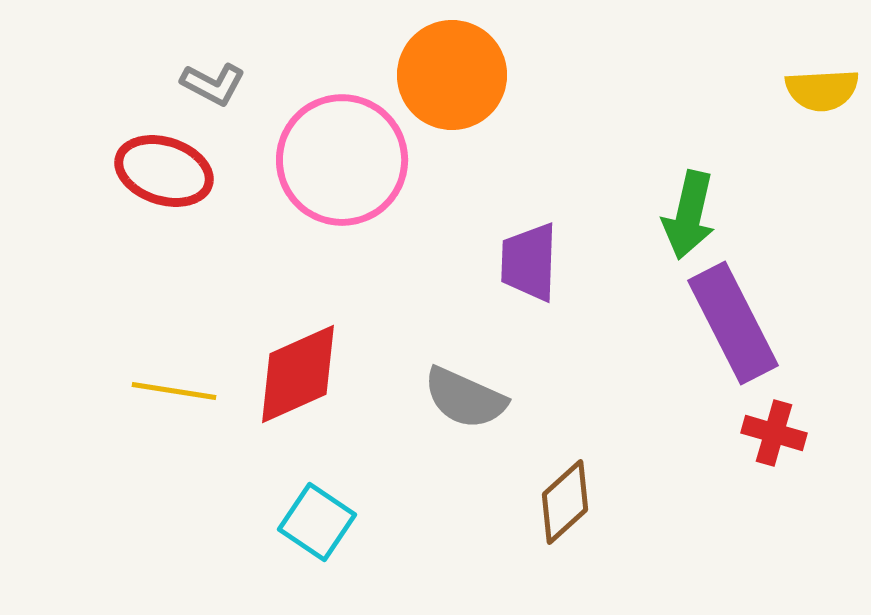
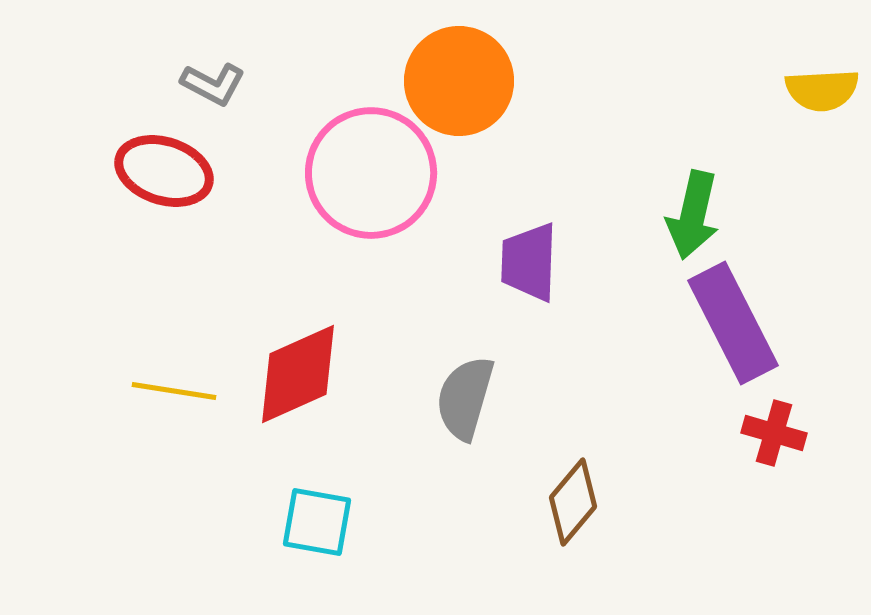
orange circle: moved 7 px right, 6 px down
pink circle: moved 29 px right, 13 px down
green arrow: moved 4 px right
gray semicircle: rotated 82 degrees clockwise
brown diamond: moved 8 px right; rotated 8 degrees counterclockwise
cyan square: rotated 24 degrees counterclockwise
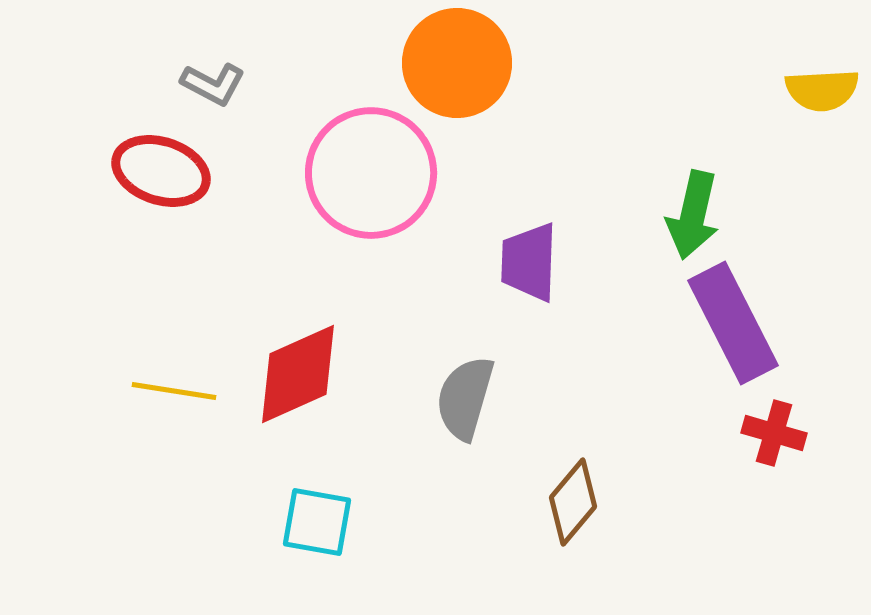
orange circle: moved 2 px left, 18 px up
red ellipse: moved 3 px left
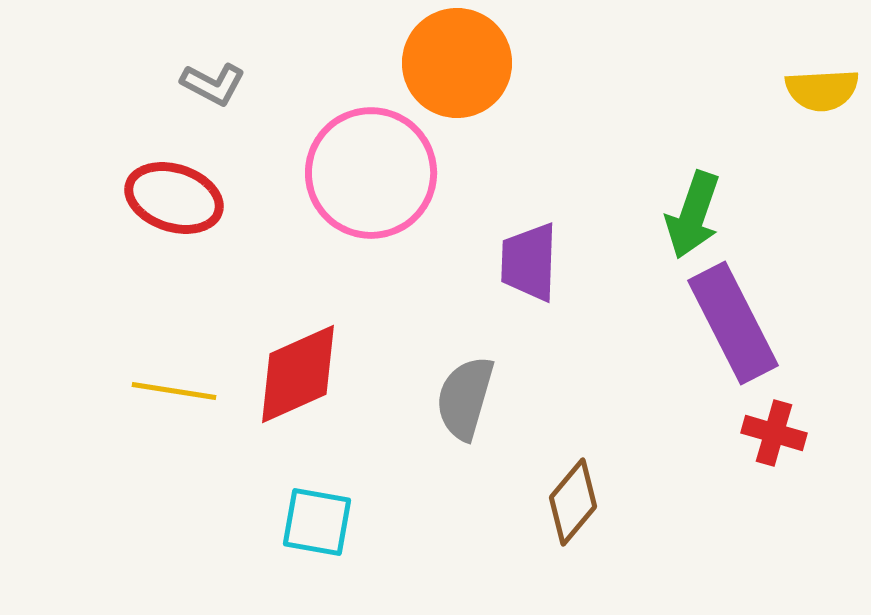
red ellipse: moved 13 px right, 27 px down
green arrow: rotated 6 degrees clockwise
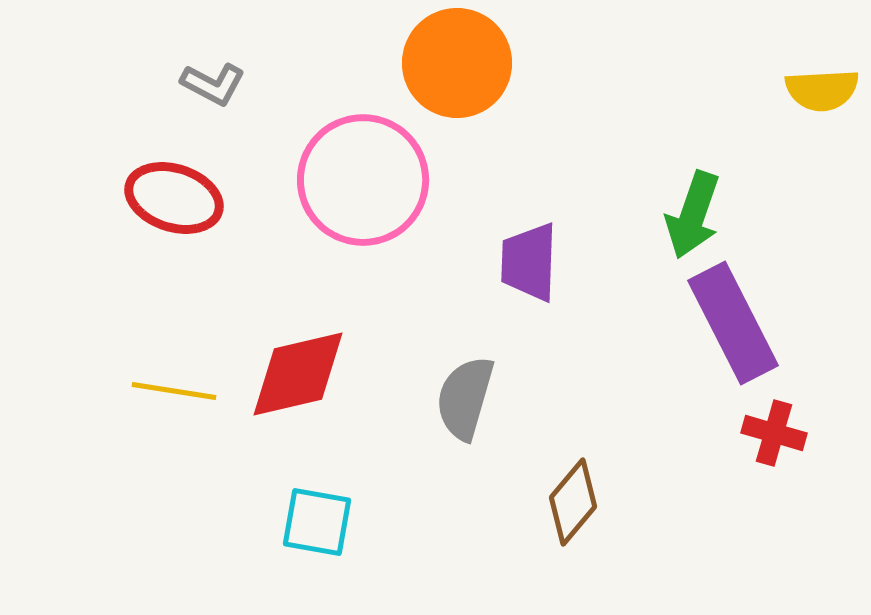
pink circle: moved 8 px left, 7 px down
red diamond: rotated 11 degrees clockwise
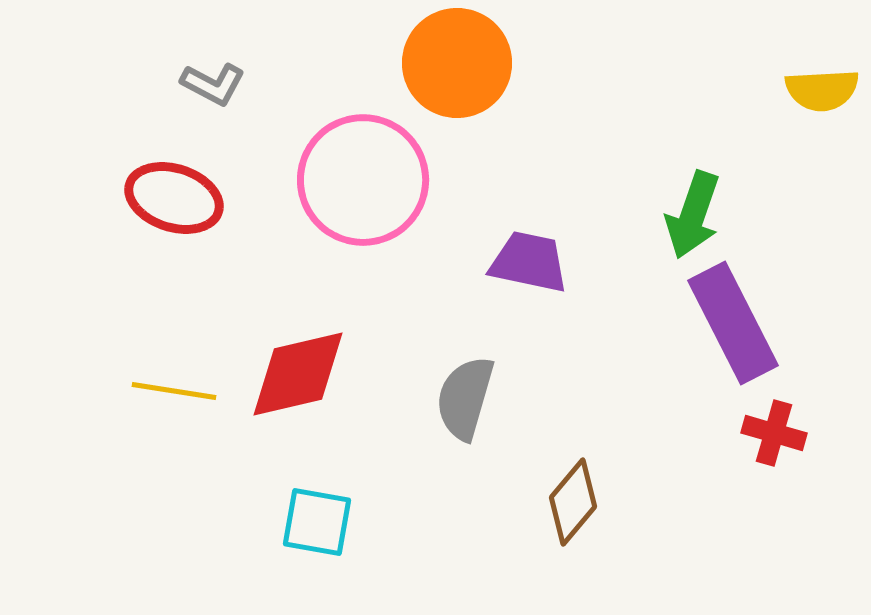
purple trapezoid: rotated 100 degrees clockwise
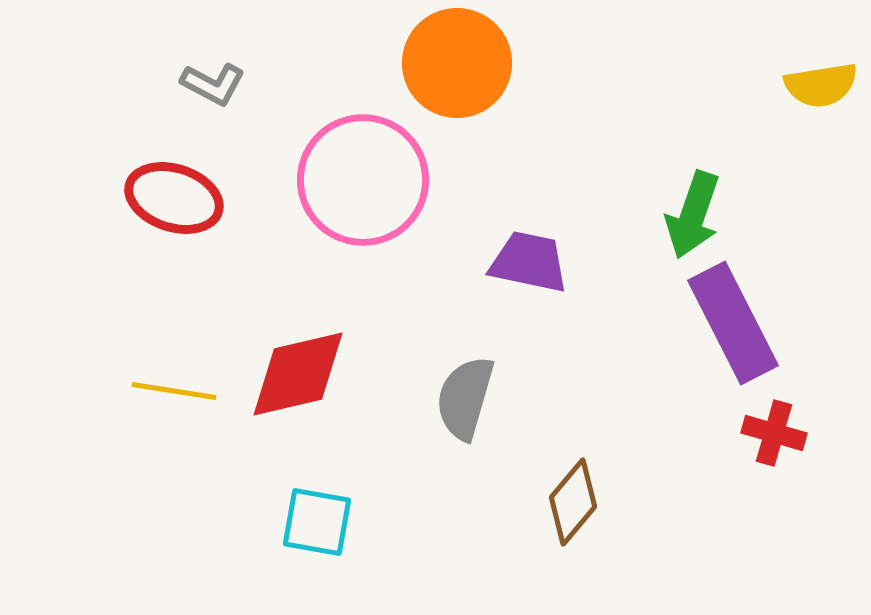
yellow semicircle: moved 1 px left, 5 px up; rotated 6 degrees counterclockwise
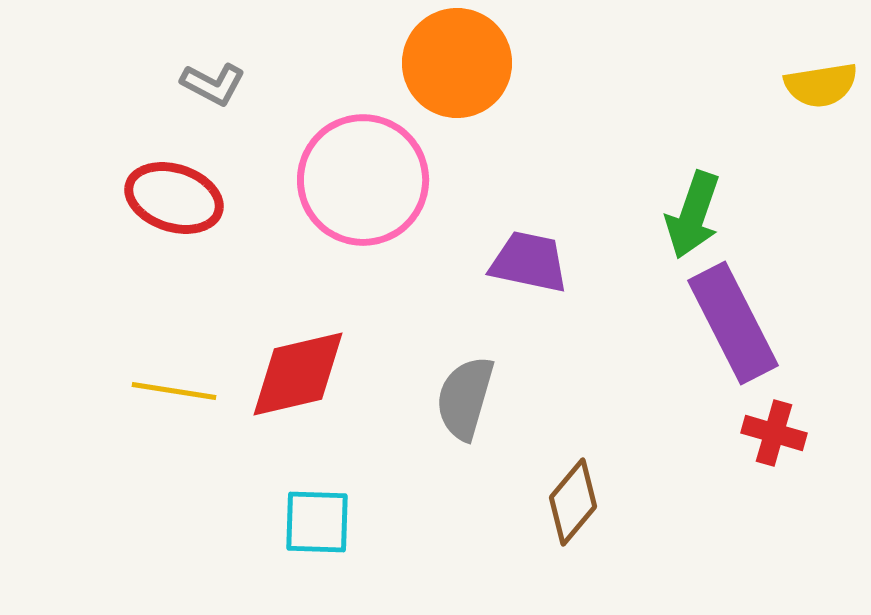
cyan square: rotated 8 degrees counterclockwise
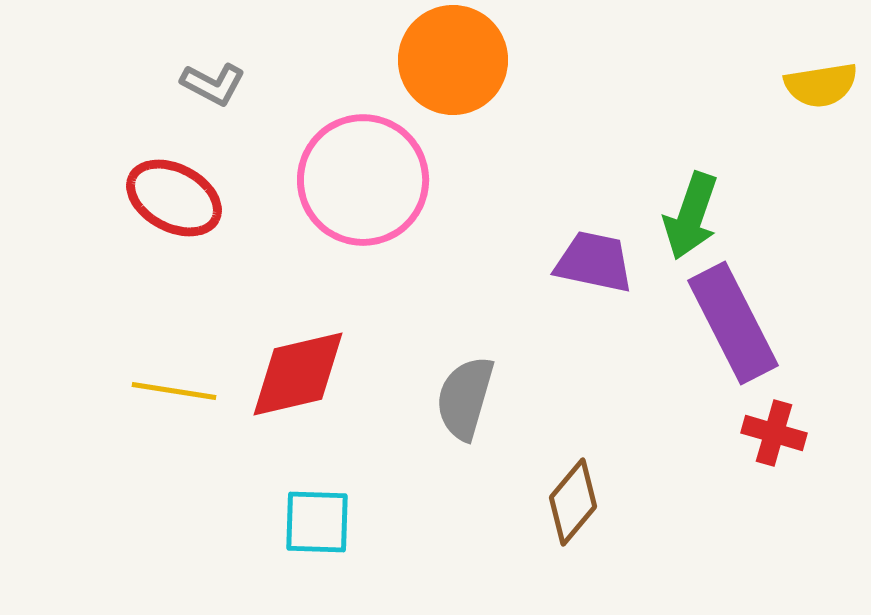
orange circle: moved 4 px left, 3 px up
red ellipse: rotated 10 degrees clockwise
green arrow: moved 2 px left, 1 px down
purple trapezoid: moved 65 px right
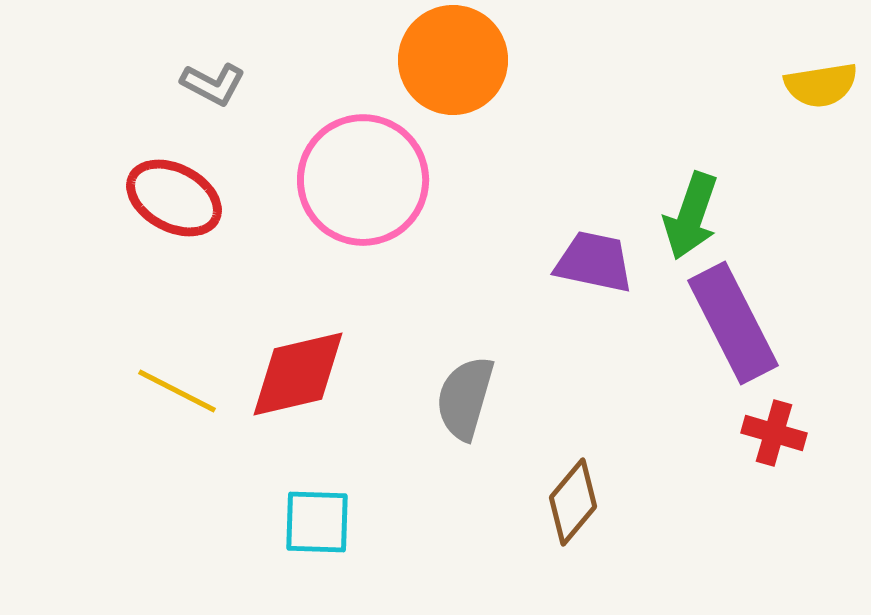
yellow line: moved 3 px right; rotated 18 degrees clockwise
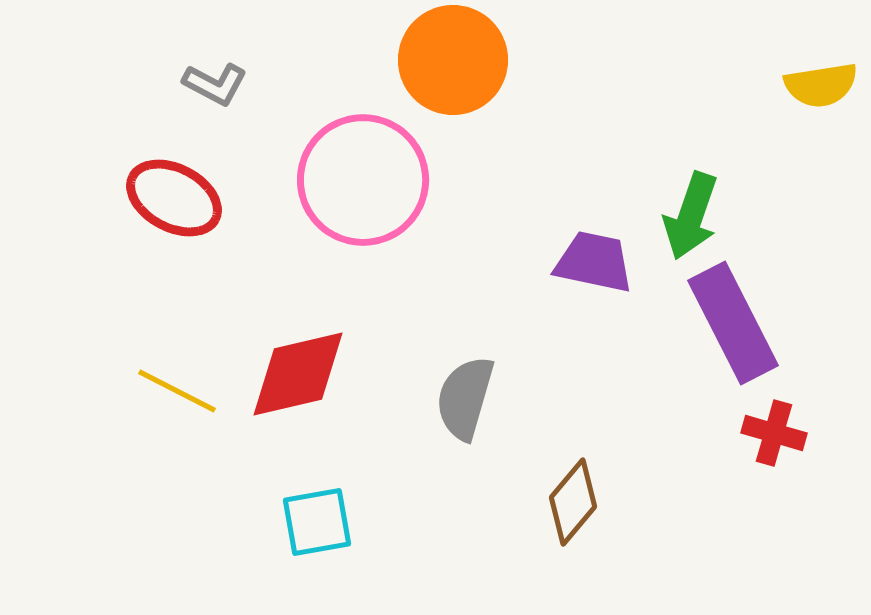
gray L-shape: moved 2 px right
cyan square: rotated 12 degrees counterclockwise
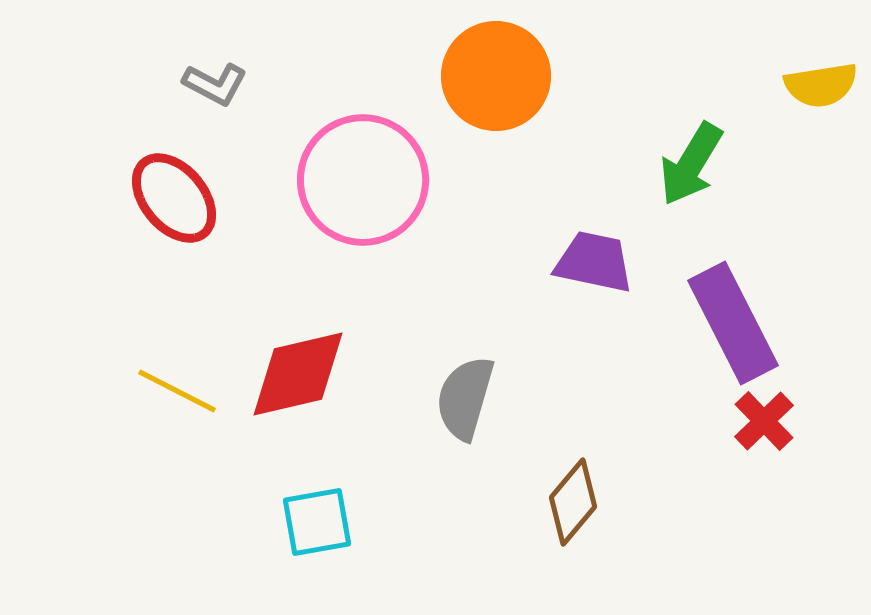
orange circle: moved 43 px right, 16 px down
red ellipse: rotated 22 degrees clockwise
green arrow: moved 52 px up; rotated 12 degrees clockwise
red cross: moved 10 px left, 12 px up; rotated 30 degrees clockwise
